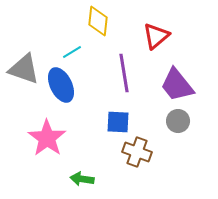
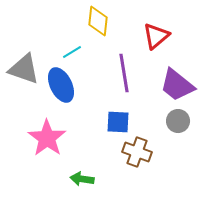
purple trapezoid: rotated 12 degrees counterclockwise
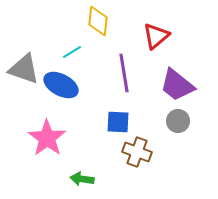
blue ellipse: rotated 36 degrees counterclockwise
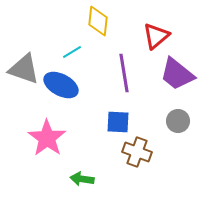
purple trapezoid: moved 11 px up
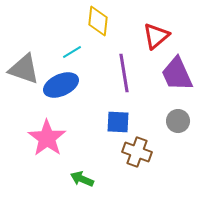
purple trapezoid: rotated 27 degrees clockwise
blue ellipse: rotated 52 degrees counterclockwise
green arrow: rotated 15 degrees clockwise
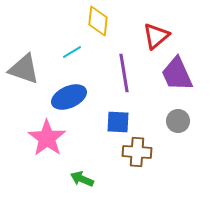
blue ellipse: moved 8 px right, 12 px down
brown cross: rotated 16 degrees counterclockwise
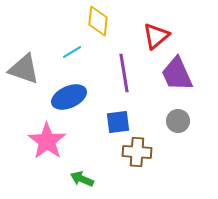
blue square: rotated 10 degrees counterclockwise
pink star: moved 3 px down
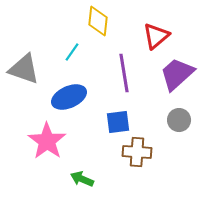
cyan line: rotated 24 degrees counterclockwise
purple trapezoid: rotated 72 degrees clockwise
gray circle: moved 1 px right, 1 px up
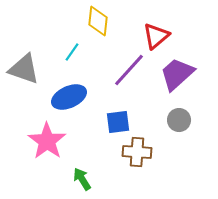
purple line: moved 5 px right, 3 px up; rotated 51 degrees clockwise
green arrow: rotated 35 degrees clockwise
